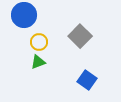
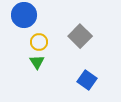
green triangle: moved 1 px left; rotated 42 degrees counterclockwise
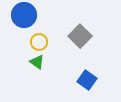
green triangle: rotated 21 degrees counterclockwise
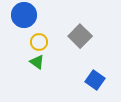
blue square: moved 8 px right
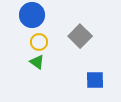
blue circle: moved 8 px right
blue square: rotated 36 degrees counterclockwise
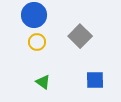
blue circle: moved 2 px right
yellow circle: moved 2 px left
green triangle: moved 6 px right, 20 px down
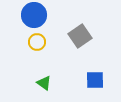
gray square: rotated 10 degrees clockwise
green triangle: moved 1 px right, 1 px down
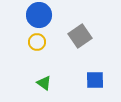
blue circle: moved 5 px right
